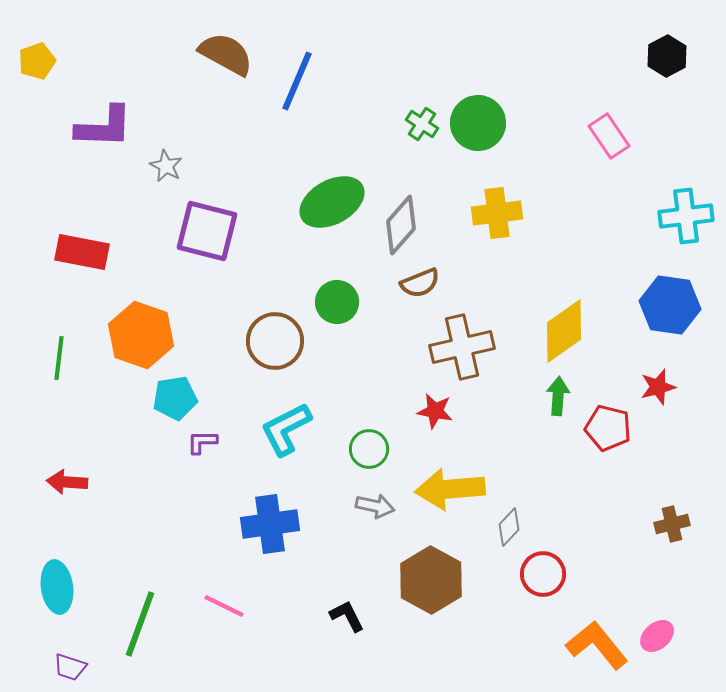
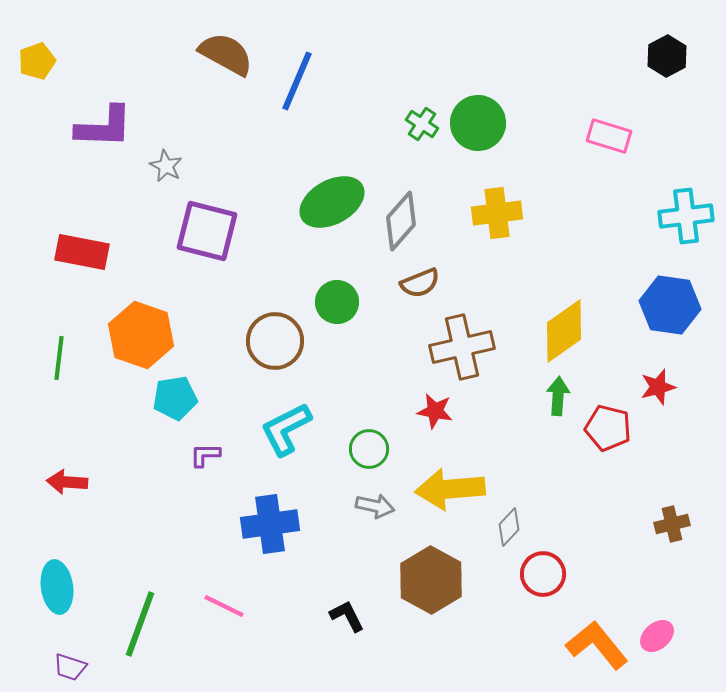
pink rectangle at (609, 136): rotated 39 degrees counterclockwise
gray diamond at (401, 225): moved 4 px up
purple L-shape at (202, 442): moved 3 px right, 13 px down
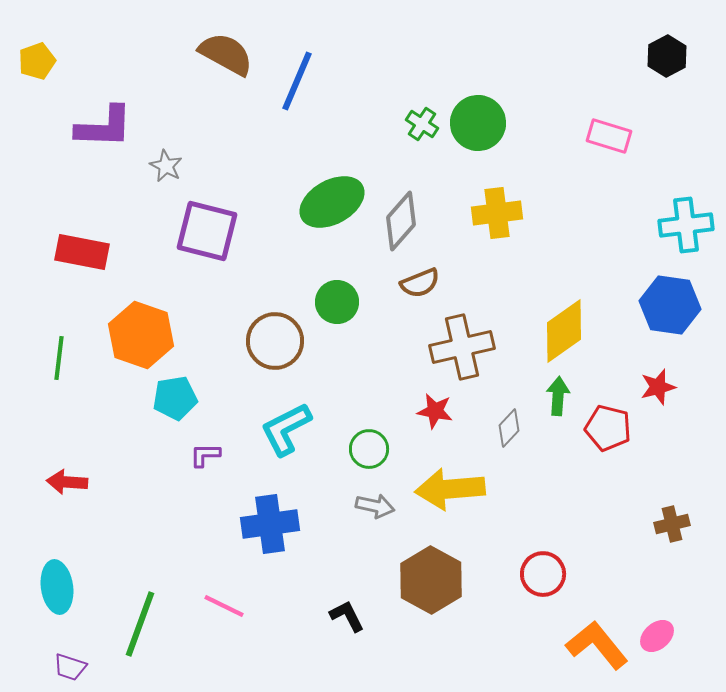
cyan cross at (686, 216): moved 9 px down
gray diamond at (509, 527): moved 99 px up
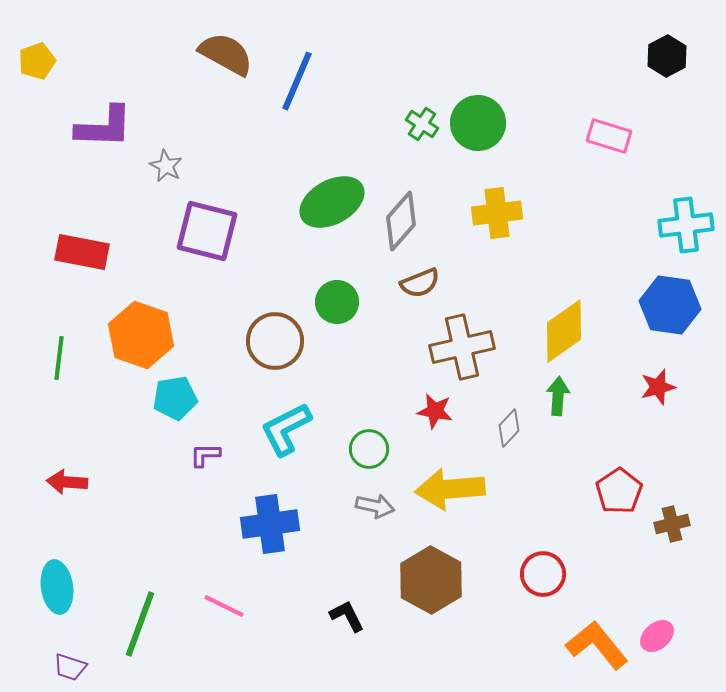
red pentagon at (608, 428): moved 11 px right, 63 px down; rotated 24 degrees clockwise
